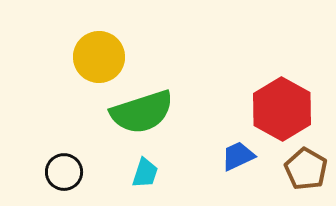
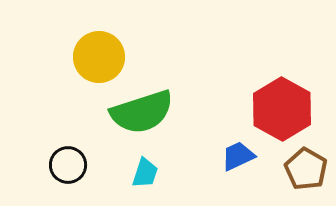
black circle: moved 4 px right, 7 px up
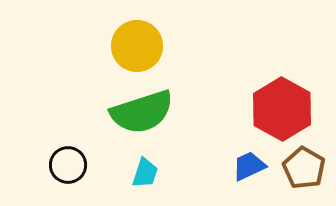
yellow circle: moved 38 px right, 11 px up
blue trapezoid: moved 11 px right, 10 px down
brown pentagon: moved 2 px left, 1 px up
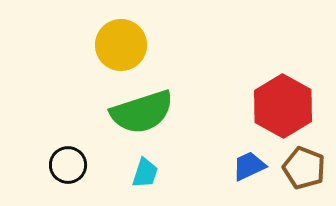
yellow circle: moved 16 px left, 1 px up
red hexagon: moved 1 px right, 3 px up
brown pentagon: rotated 9 degrees counterclockwise
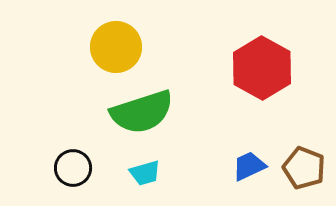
yellow circle: moved 5 px left, 2 px down
red hexagon: moved 21 px left, 38 px up
black circle: moved 5 px right, 3 px down
cyan trapezoid: rotated 56 degrees clockwise
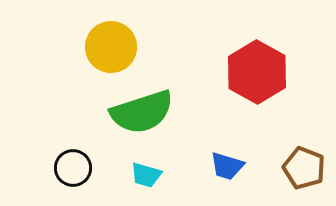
yellow circle: moved 5 px left
red hexagon: moved 5 px left, 4 px down
blue trapezoid: moved 22 px left; rotated 138 degrees counterclockwise
cyan trapezoid: moved 1 px right, 2 px down; rotated 32 degrees clockwise
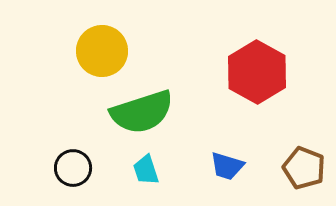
yellow circle: moved 9 px left, 4 px down
cyan trapezoid: moved 5 px up; rotated 56 degrees clockwise
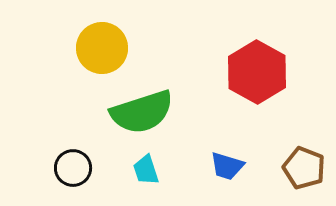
yellow circle: moved 3 px up
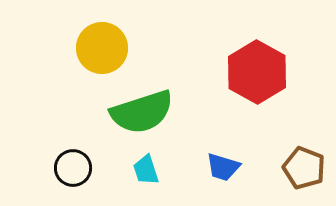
blue trapezoid: moved 4 px left, 1 px down
